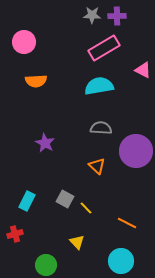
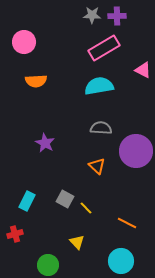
green circle: moved 2 px right
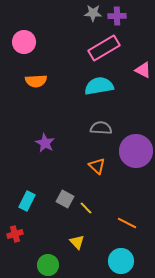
gray star: moved 1 px right, 2 px up
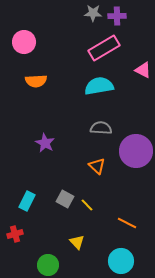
yellow line: moved 1 px right, 3 px up
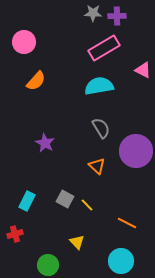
orange semicircle: rotated 45 degrees counterclockwise
gray semicircle: rotated 55 degrees clockwise
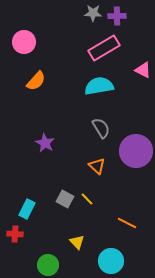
cyan rectangle: moved 8 px down
yellow line: moved 6 px up
red cross: rotated 21 degrees clockwise
cyan circle: moved 10 px left
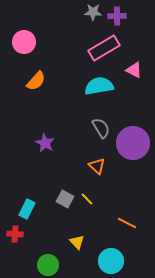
gray star: moved 1 px up
pink triangle: moved 9 px left
purple circle: moved 3 px left, 8 px up
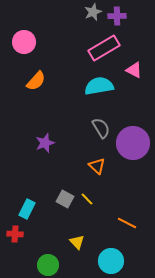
gray star: rotated 24 degrees counterclockwise
purple star: rotated 24 degrees clockwise
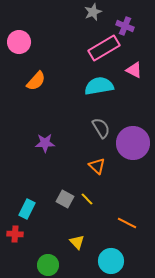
purple cross: moved 8 px right, 10 px down; rotated 24 degrees clockwise
pink circle: moved 5 px left
purple star: rotated 18 degrees clockwise
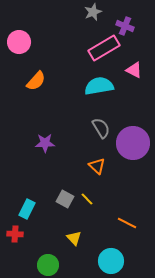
yellow triangle: moved 3 px left, 4 px up
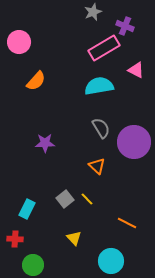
pink triangle: moved 2 px right
purple circle: moved 1 px right, 1 px up
gray square: rotated 24 degrees clockwise
red cross: moved 5 px down
green circle: moved 15 px left
